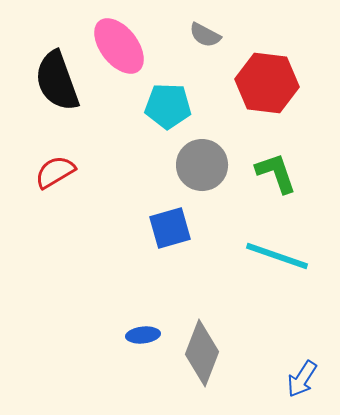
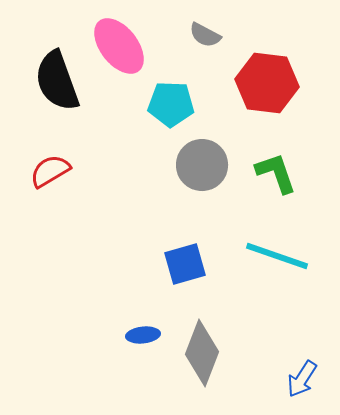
cyan pentagon: moved 3 px right, 2 px up
red semicircle: moved 5 px left, 1 px up
blue square: moved 15 px right, 36 px down
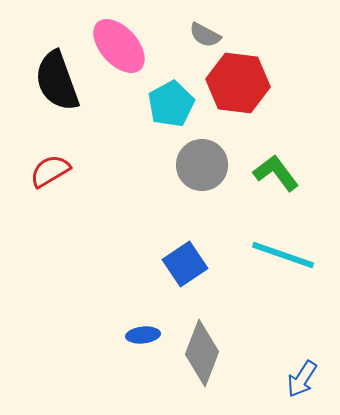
pink ellipse: rotated 4 degrees counterclockwise
red hexagon: moved 29 px left
cyan pentagon: rotated 30 degrees counterclockwise
green L-shape: rotated 18 degrees counterclockwise
cyan line: moved 6 px right, 1 px up
blue square: rotated 18 degrees counterclockwise
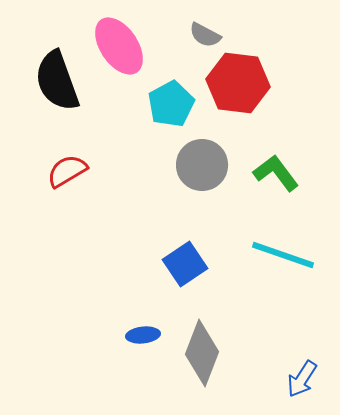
pink ellipse: rotated 8 degrees clockwise
red semicircle: moved 17 px right
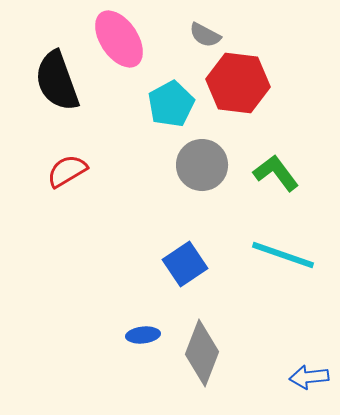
pink ellipse: moved 7 px up
blue arrow: moved 7 px right, 2 px up; rotated 51 degrees clockwise
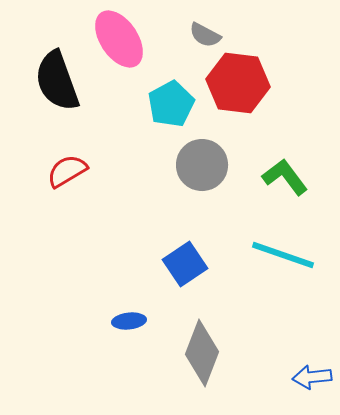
green L-shape: moved 9 px right, 4 px down
blue ellipse: moved 14 px left, 14 px up
blue arrow: moved 3 px right
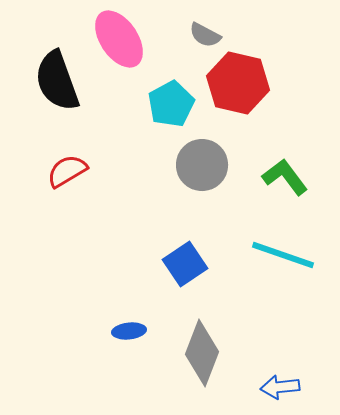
red hexagon: rotated 6 degrees clockwise
blue ellipse: moved 10 px down
blue arrow: moved 32 px left, 10 px down
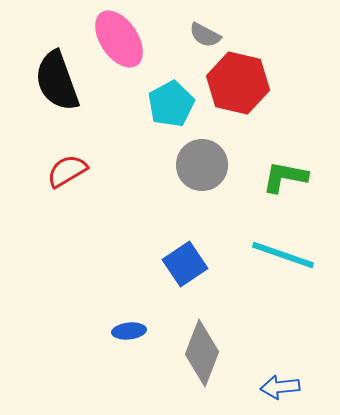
green L-shape: rotated 42 degrees counterclockwise
